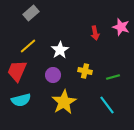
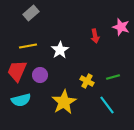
red arrow: moved 3 px down
yellow line: rotated 30 degrees clockwise
yellow cross: moved 2 px right, 10 px down; rotated 16 degrees clockwise
purple circle: moved 13 px left
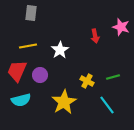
gray rectangle: rotated 42 degrees counterclockwise
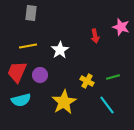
red trapezoid: moved 1 px down
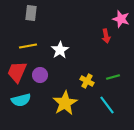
pink star: moved 8 px up
red arrow: moved 11 px right
yellow star: moved 1 px right, 1 px down
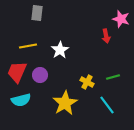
gray rectangle: moved 6 px right
yellow cross: moved 1 px down
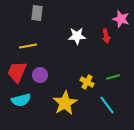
white star: moved 17 px right, 14 px up; rotated 30 degrees clockwise
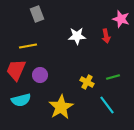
gray rectangle: moved 1 px down; rotated 28 degrees counterclockwise
red trapezoid: moved 1 px left, 2 px up
yellow star: moved 4 px left, 4 px down
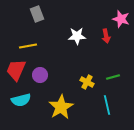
cyan line: rotated 24 degrees clockwise
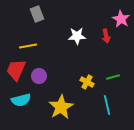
pink star: rotated 12 degrees clockwise
purple circle: moved 1 px left, 1 px down
